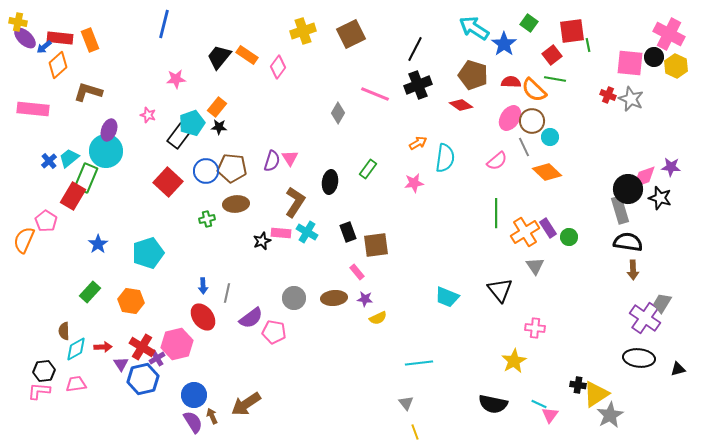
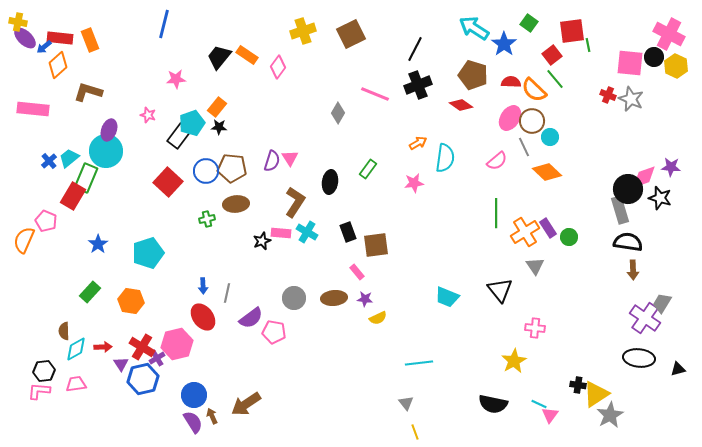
green line at (555, 79): rotated 40 degrees clockwise
pink pentagon at (46, 221): rotated 10 degrees counterclockwise
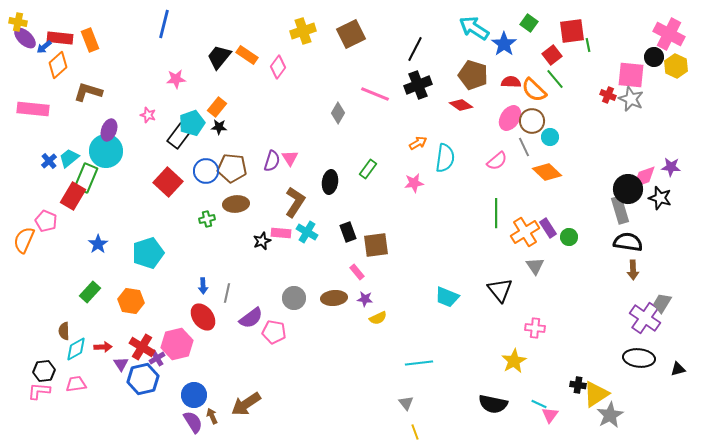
pink square at (630, 63): moved 1 px right, 12 px down
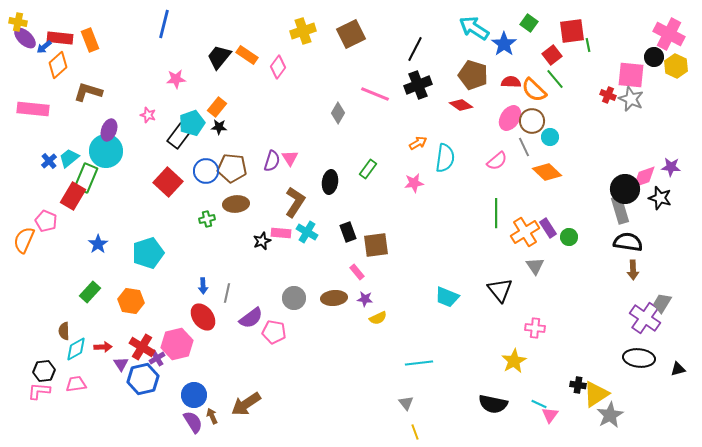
black circle at (628, 189): moved 3 px left
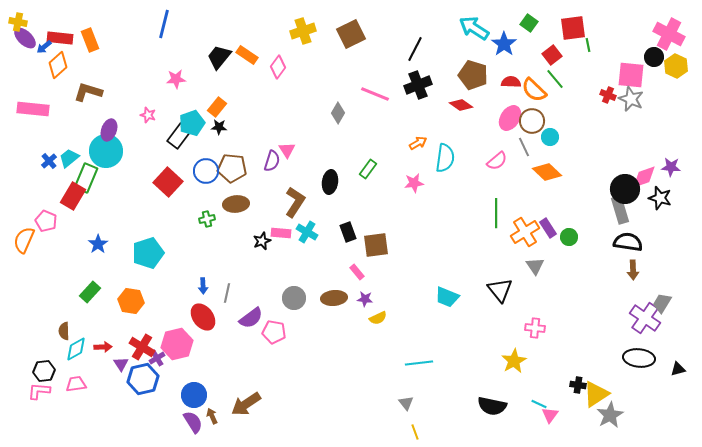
red square at (572, 31): moved 1 px right, 3 px up
pink triangle at (290, 158): moved 3 px left, 8 px up
black semicircle at (493, 404): moved 1 px left, 2 px down
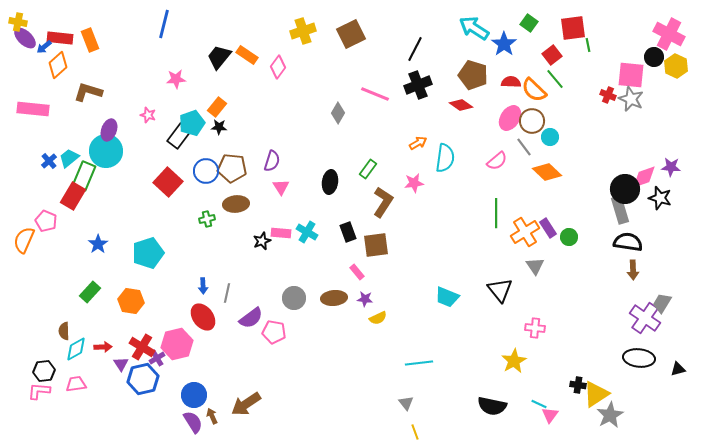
gray line at (524, 147): rotated 12 degrees counterclockwise
pink triangle at (287, 150): moved 6 px left, 37 px down
green rectangle at (86, 178): moved 2 px left, 2 px up
brown L-shape at (295, 202): moved 88 px right
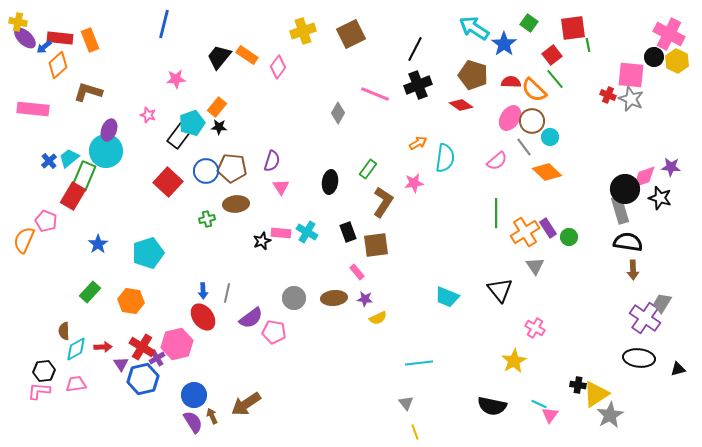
yellow hexagon at (676, 66): moved 1 px right, 5 px up
blue arrow at (203, 286): moved 5 px down
pink cross at (535, 328): rotated 24 degrees clockwise
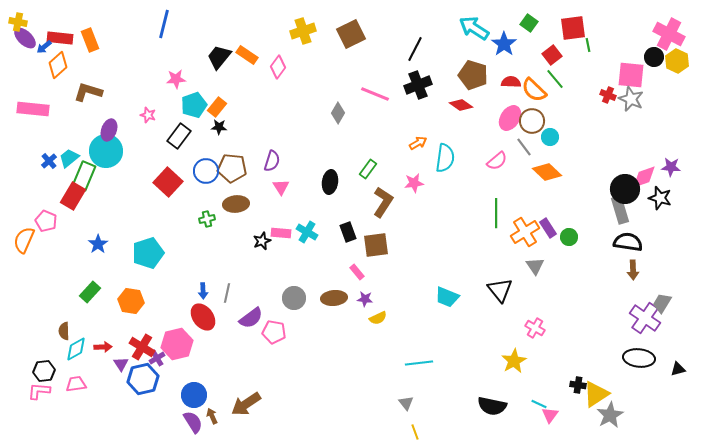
cyan pentagon at (192, 123): moved 2 px right, 18 px up
